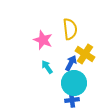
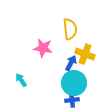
pink star: moved 8 px down; rotated 12 degrees counterclockwise
yellow cross: rotated 12 degrees counterclockwise
cyan arrow: moved 26 px left, 13 px down
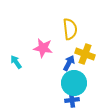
blue arrow: moved 2 px left
cyan arrow: moved 5 px left, 18 px up
